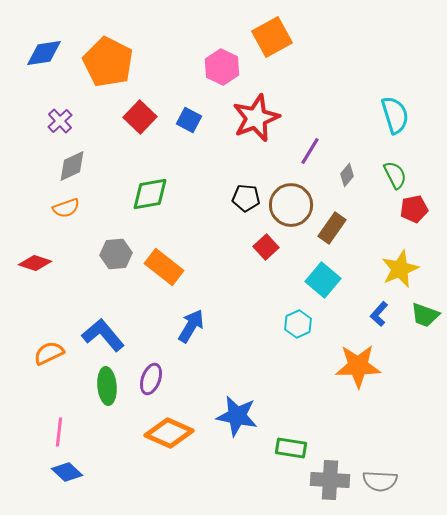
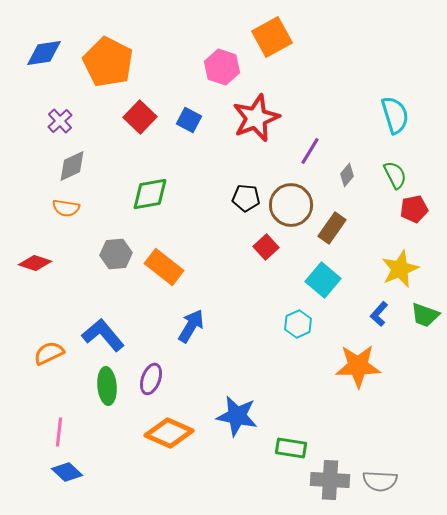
pink hexagon at (222, 67): rotated 8 degrees counterclockwise
orange semicircle at (66, 208): rotated 28 degrees clockwise
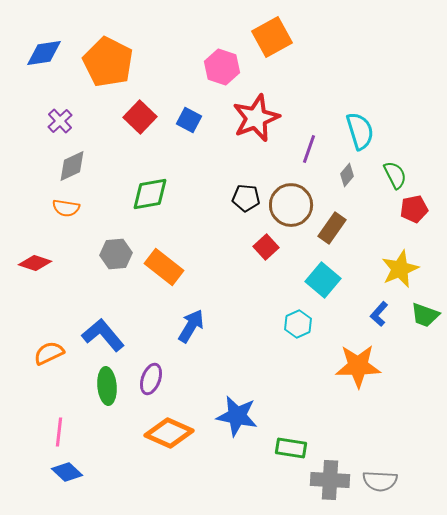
cyan semicircle at (395, 115): moved 35 px left, 16 px down
purple line at (310, 151): moved 1 px left, 2 px up; rotated 12 degrees counterclockwise
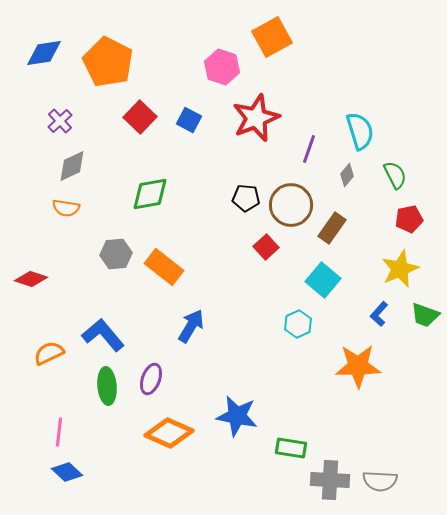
red pentagon at (414, 209): moved 5 px left, 10 px down
red diamond at (35, 263): moved 4 px left, 16 px down
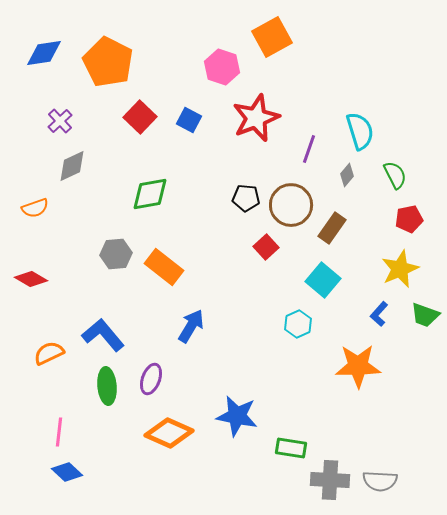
orange semicircle at (66, 208): moved 31 px left; rotated 28 degrees counterclockwise
red diamond at (31, 279): rotated 12 degrees clockwise
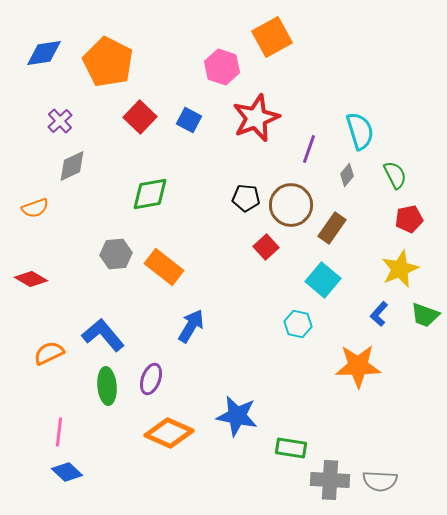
cyan hexagon at (298, 324): rotated 24 degrees counterclockwise
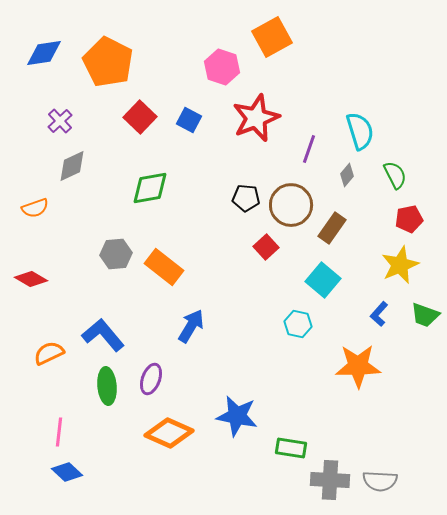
green diamond at (150, 194): moved 6 px up
yellow star at (400, 269): moved 4 px up
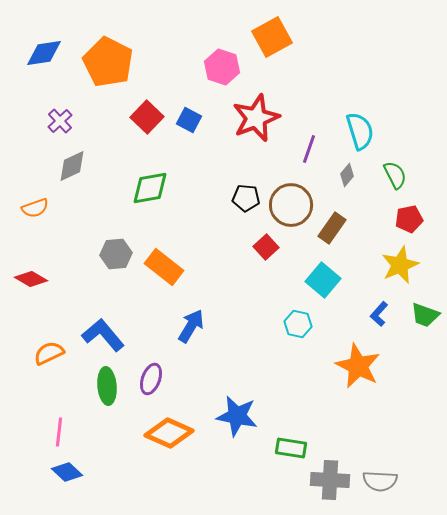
red square at (140, 117): moved 7 px right
orange star at (358, 366): rotated 27 degrees clockwise
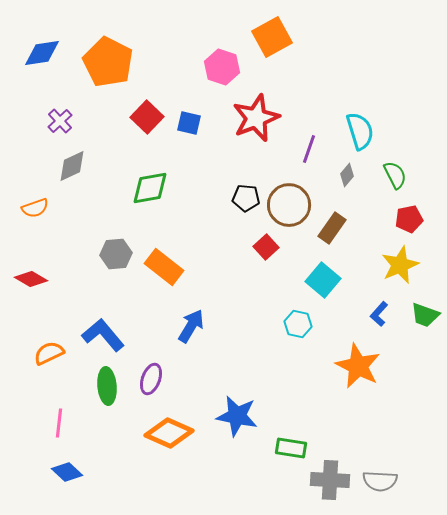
blue diamond at (44, 53): moved 2 px left
blue square at (189, 120): moved 3 px down; rotated 15 degrees counterclockwise
brown circle at (291, 205): moved 2 px left
pink line at (59, 432): moved 9 px up
